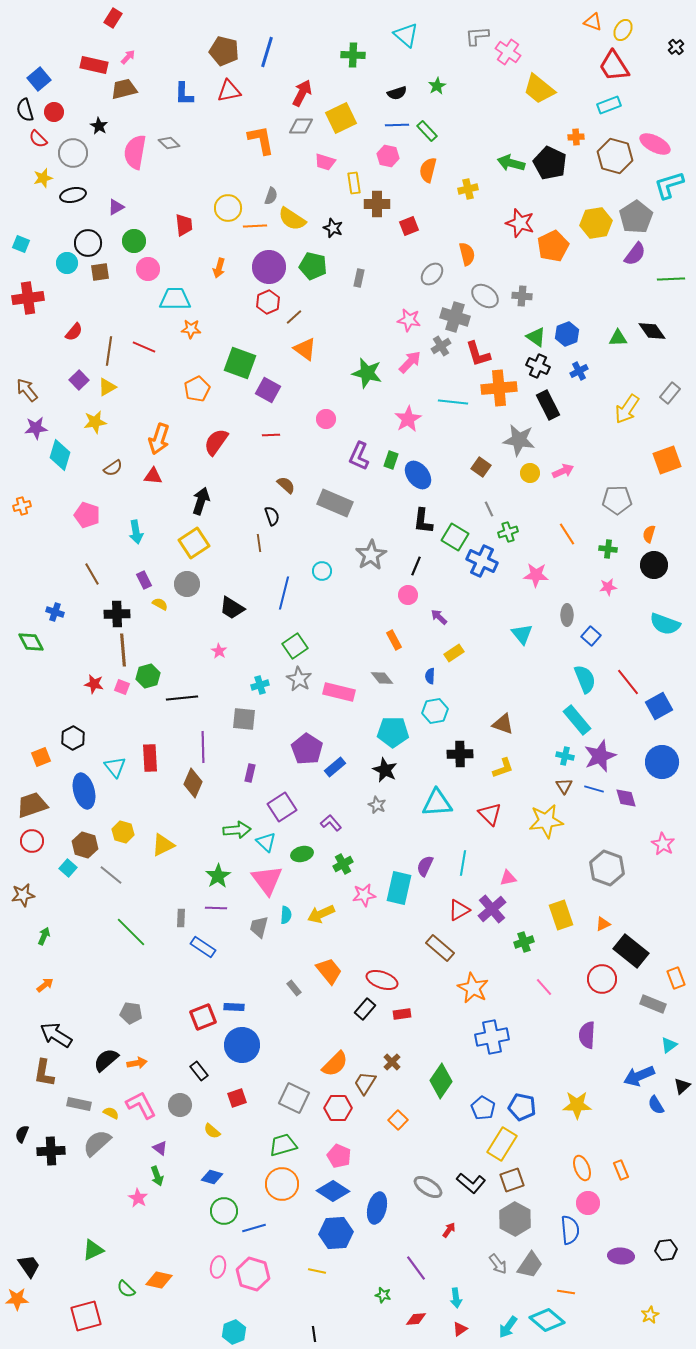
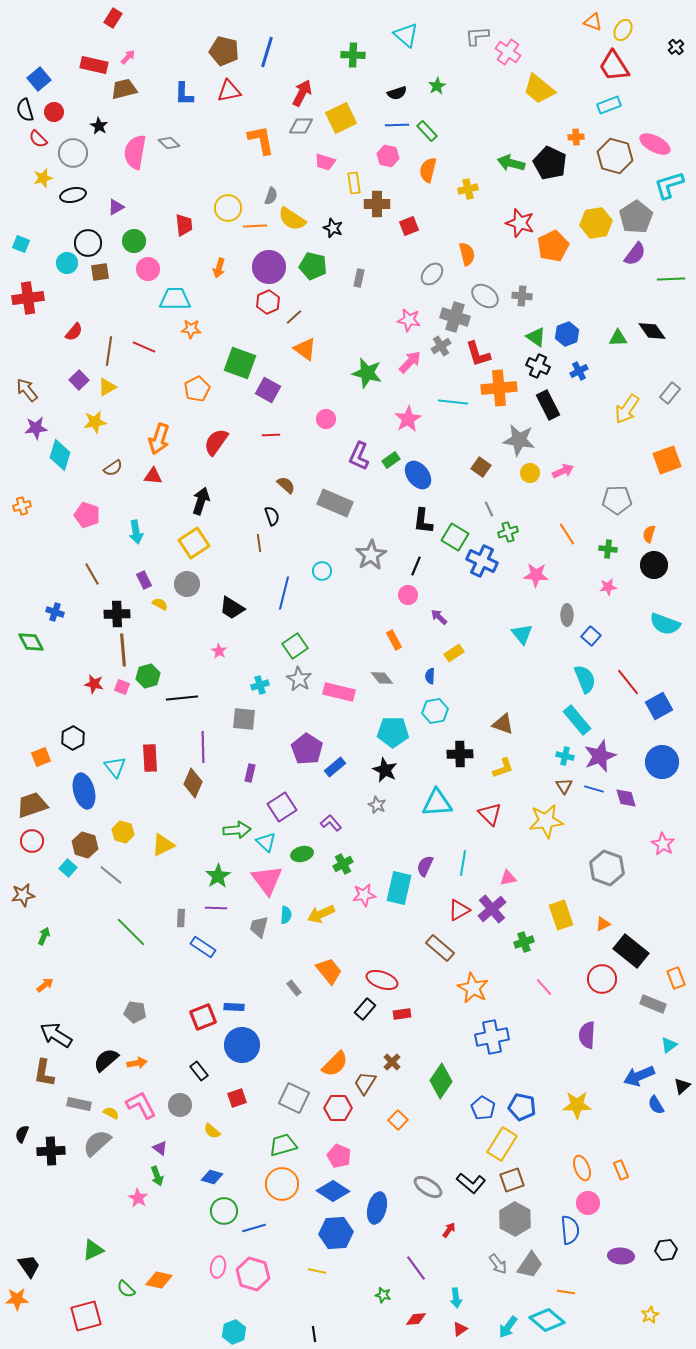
green rectangle at (391, 460): rotated 36 degrees clockwise
gray pentagon at (131, 1013): moved 4 px right, 1 px up
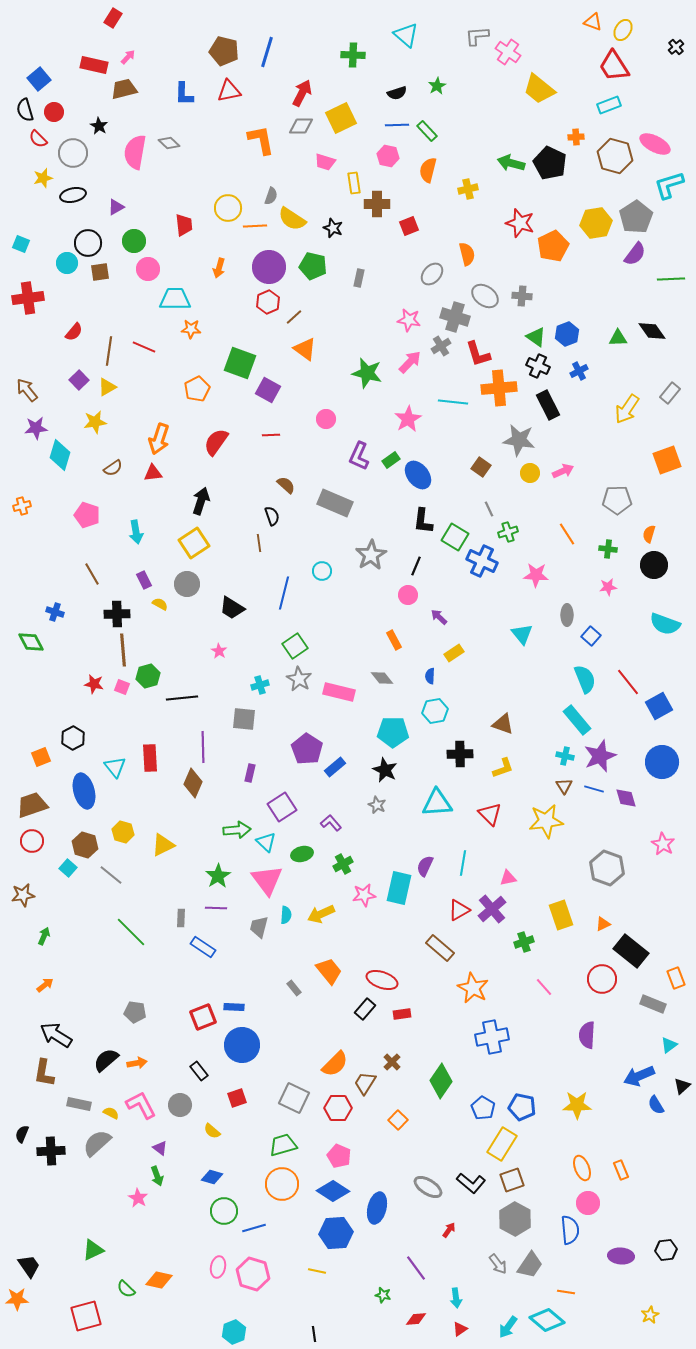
red triangle at (153, 476): moved 3 px up; rotated 12 degrees counterclockwise
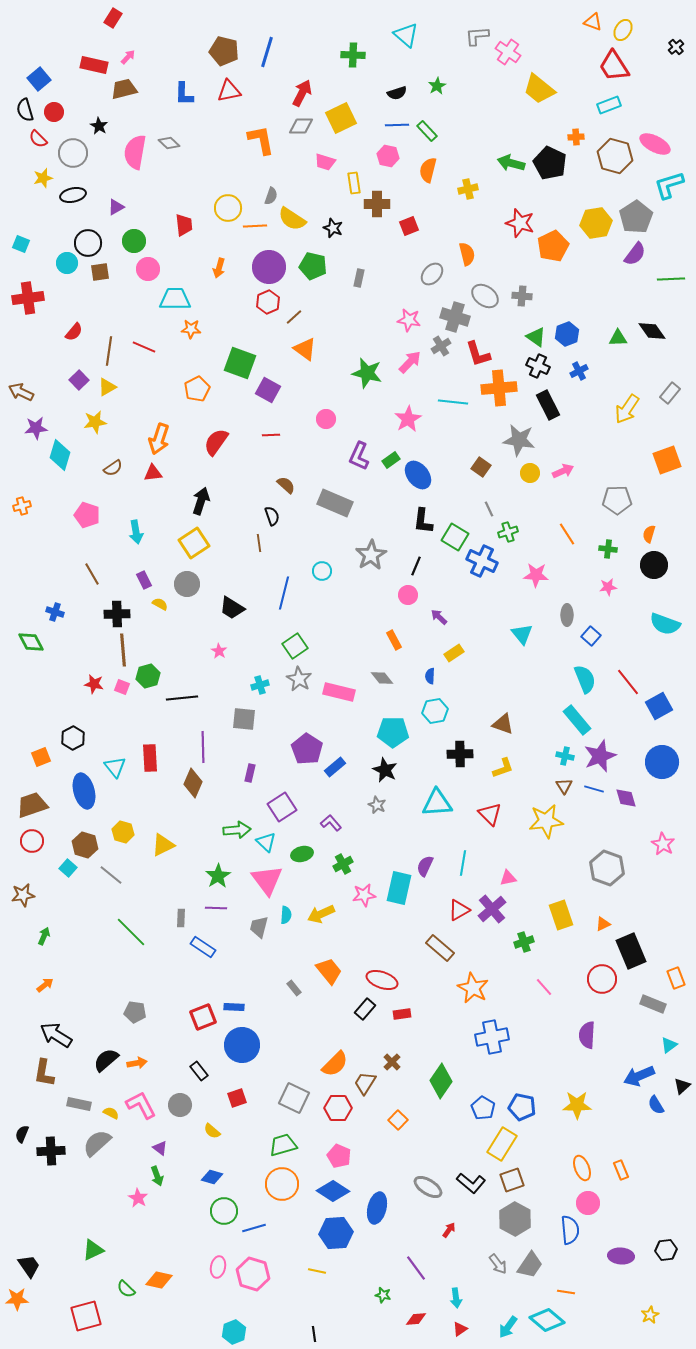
brown arrow at (27, 390): moved 6 px left, 2 px down; rotated 25 degrees counterclockwise
black rectangle at (631, 951): rotated 28 degrees clockwise
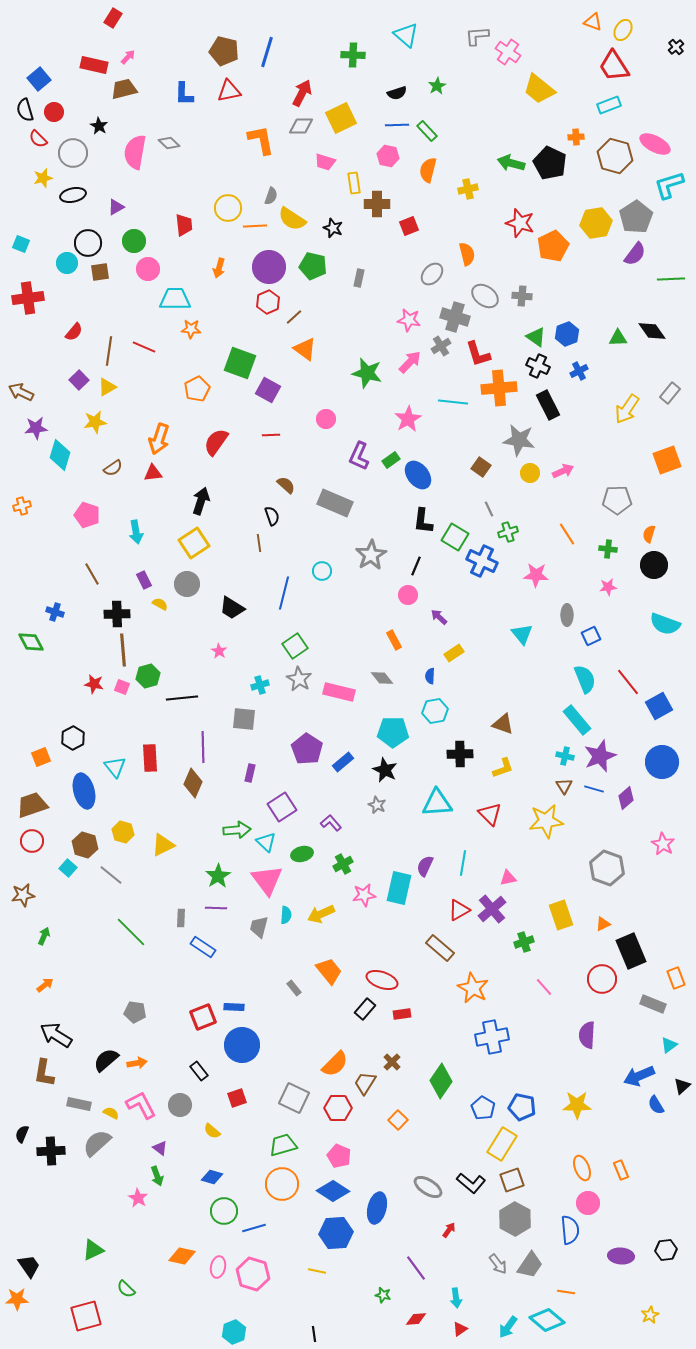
blue square at (591, 636): rotated 24 degrees clockwise
blue rectangle at (335, 767): moved 8 px right, 5 px up
purple diamond at (626, 798): rotated 65 degrees clockwise
orange diamond at (159, 1280): moved 23 px right, 24 px up
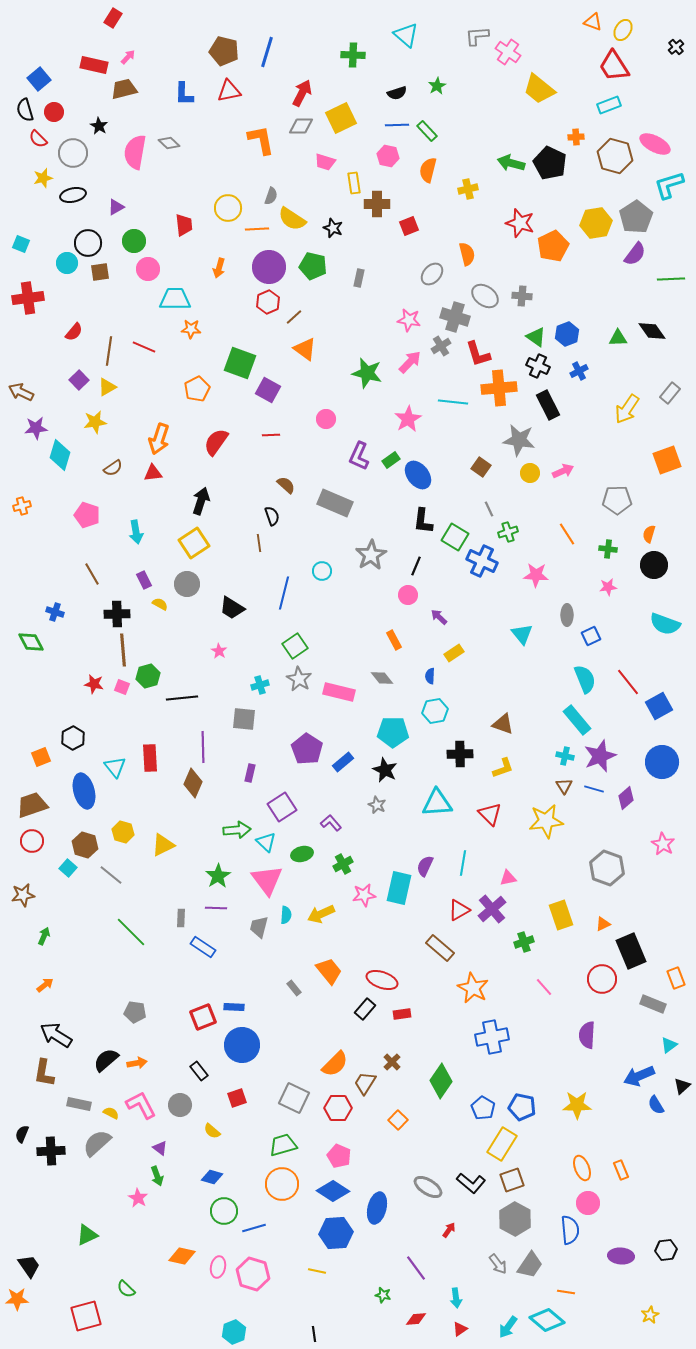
orange line at (255, 226): moved 2 px right, 3 px down
green triangle at (93, 1250): moved 6 px left, 15 px up
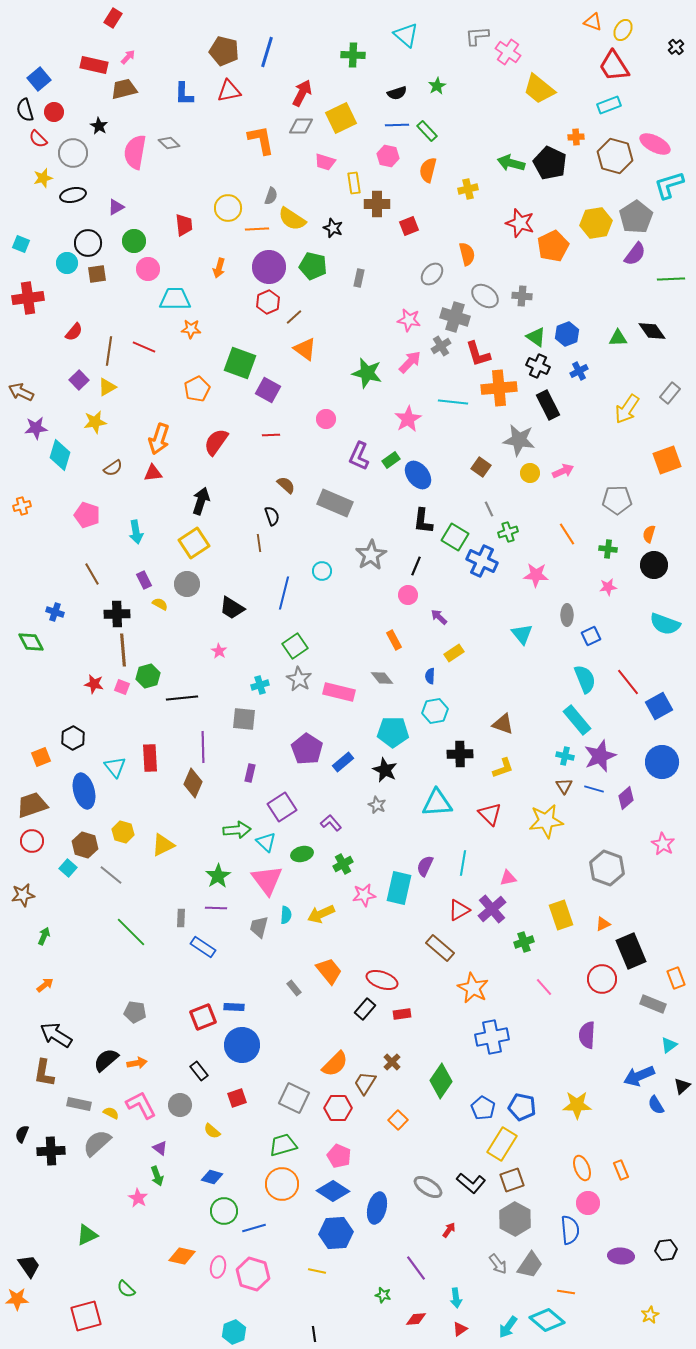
brown square at (100, 272): moved 3 px left, 2 px down
